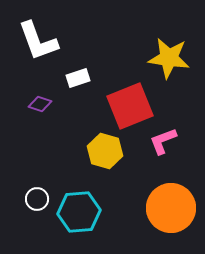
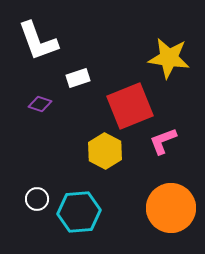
yellow hexagon: rotated 12 degrees clockwise
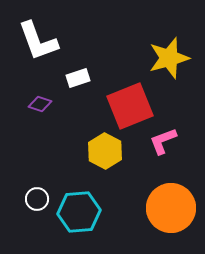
yellow star: rotated 24 degrees counterclockwise
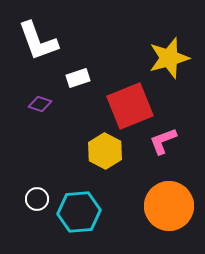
orange circle: moved 2 px left, 2 px up
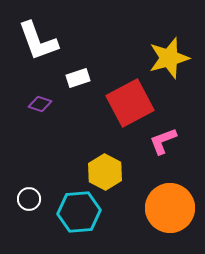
red square: moved 3 px up; rotated 6 degrees counterclockwise
yellow hexagon: moved 21 px down
white circle: moved 8 px left
orange circle: moved 1 px right, 2 px down
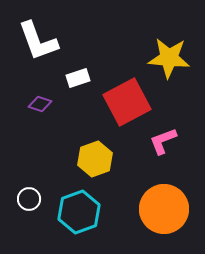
yellow star: rotated 21 degrees clockwise
red square: moved 3 px left, 1 px up
yellow hexagon: moved 10 px left, 13 px up; rotated 12 degrees clockwise
orange circle: moved 6 px left, 1 px down
cyan hexagon: rotated 15 degrees counterclockwise
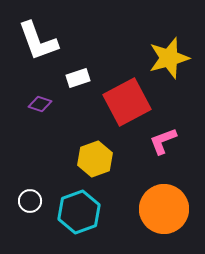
yellow star: rotated 21 degrees counterclockwise
white circle: moved 1 px right, 2 px down
